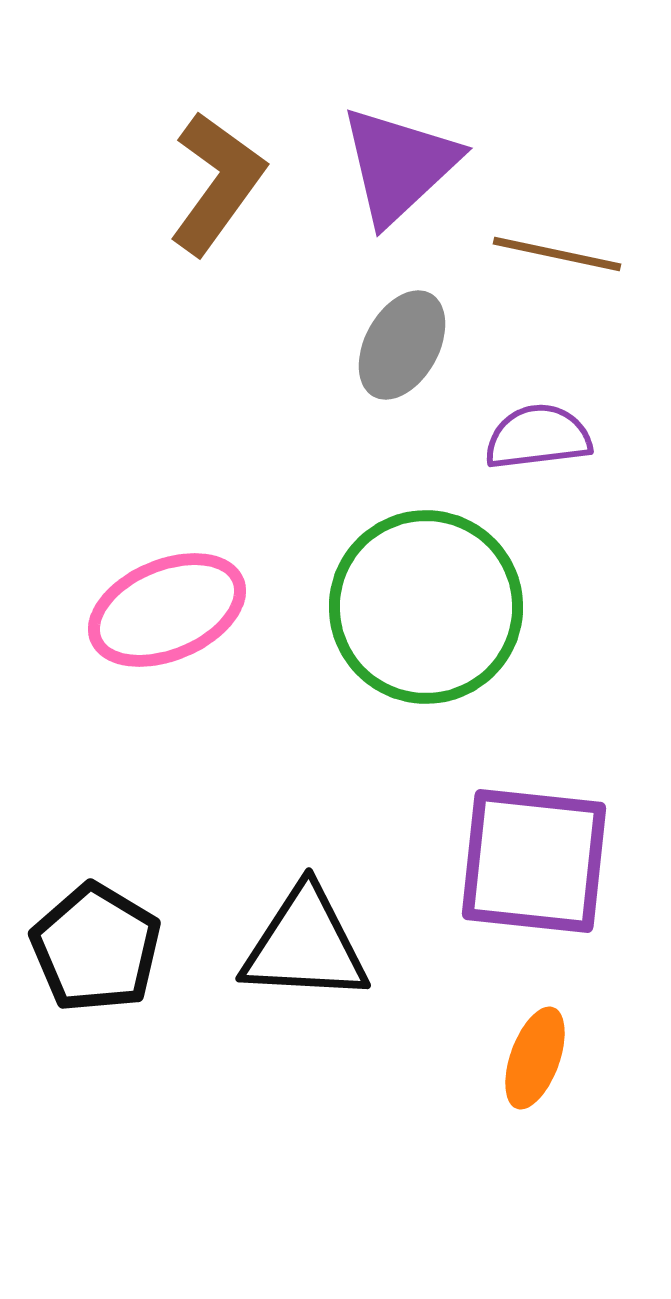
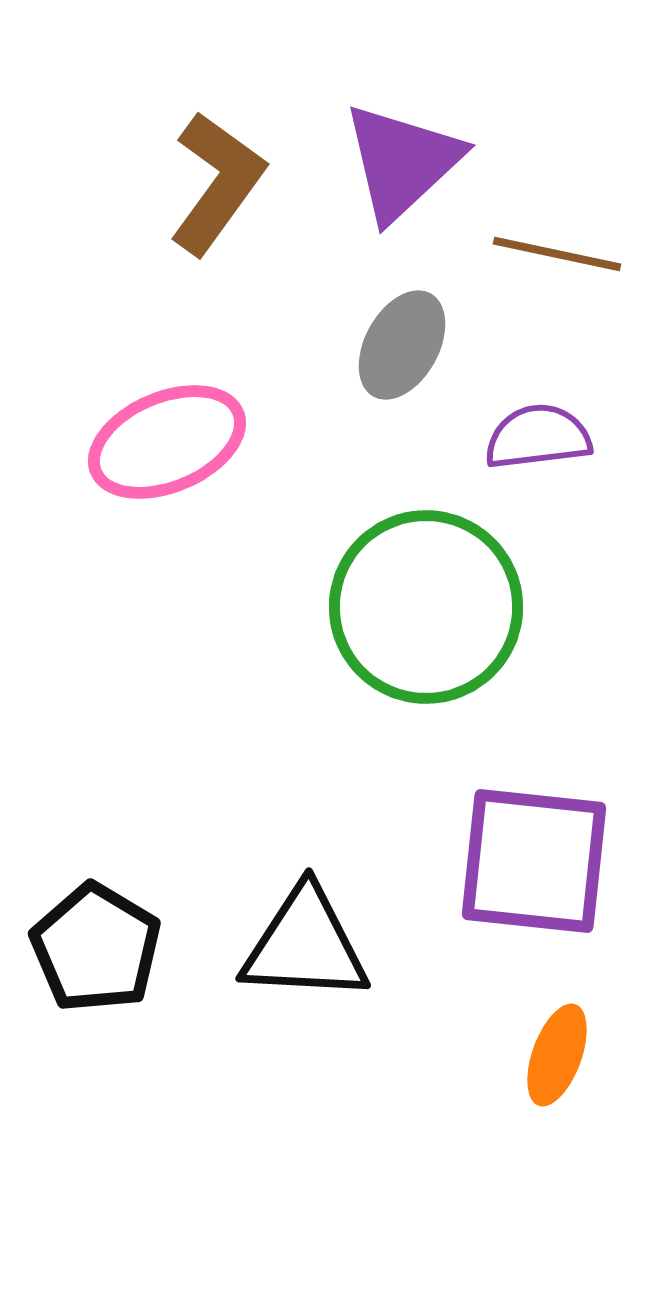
purple triangle: moved 3 px right, 3 px up
pink ellipse: moved 168 px up
orange ellipse: moved 22 px right, 3 px up
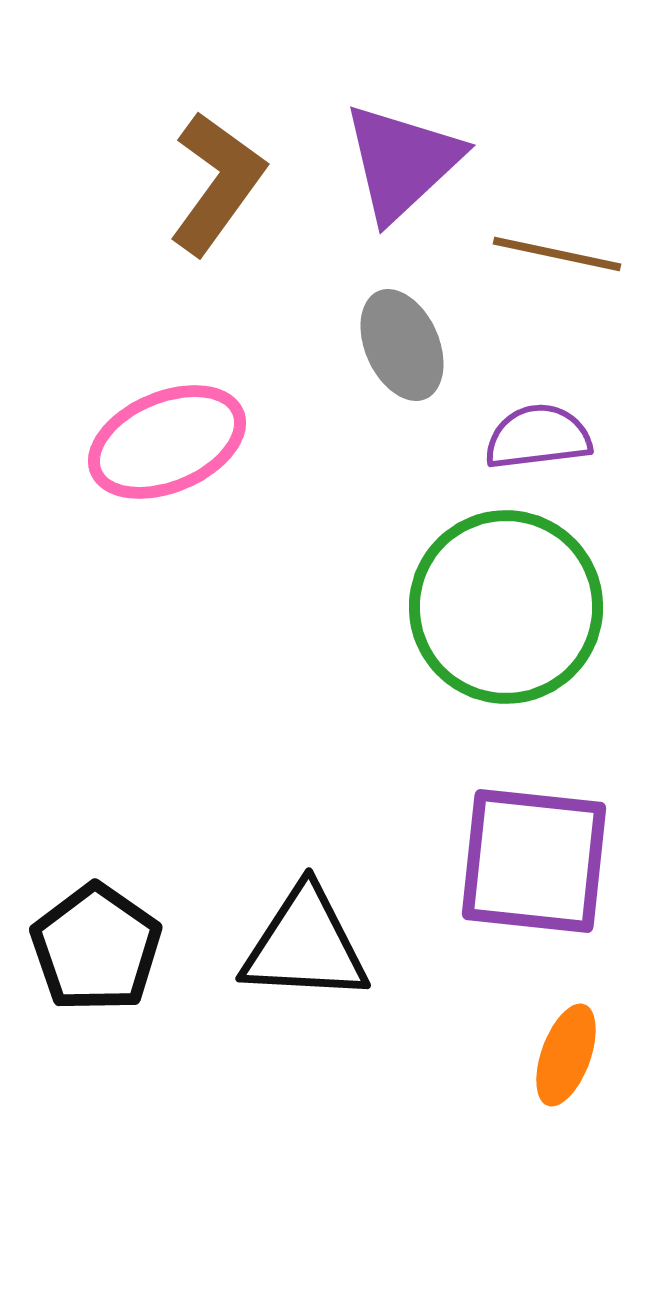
gray ellipse: rotated 53 degrees counterclockwise
green circle: moved 80 px right
black pentagon: rotated 4 degrees clockwise
orange ellipse: moved 9 px right
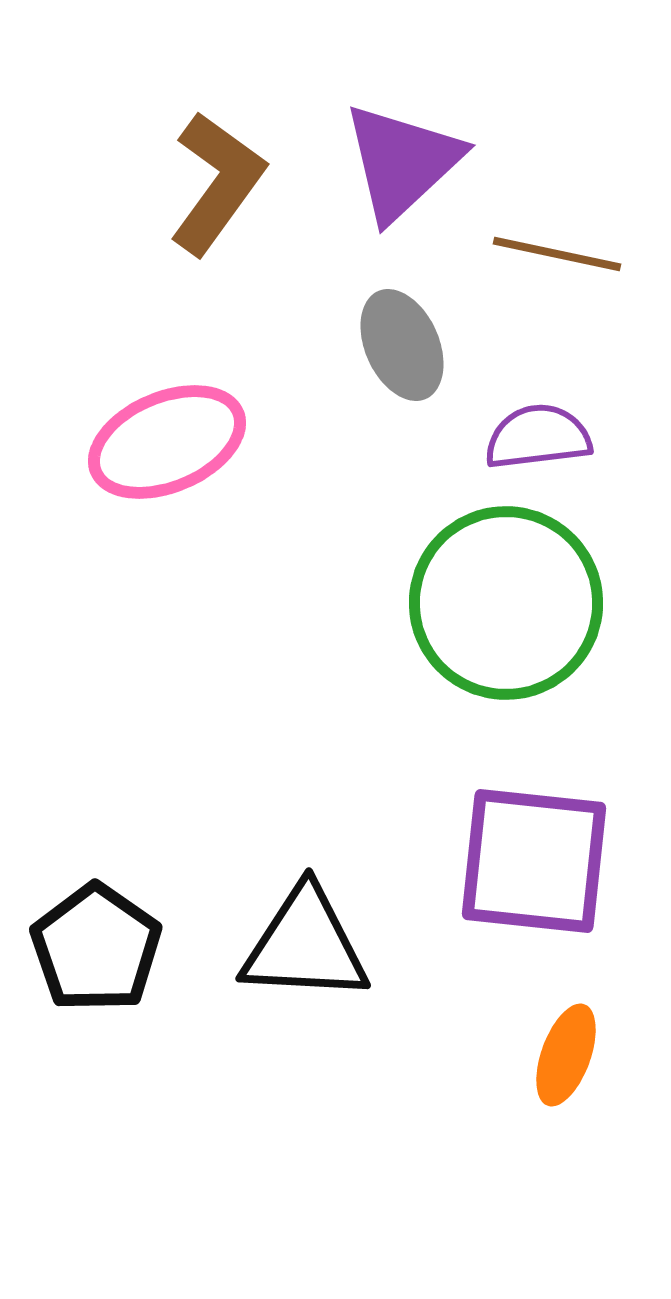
green circle: moved 4 px up
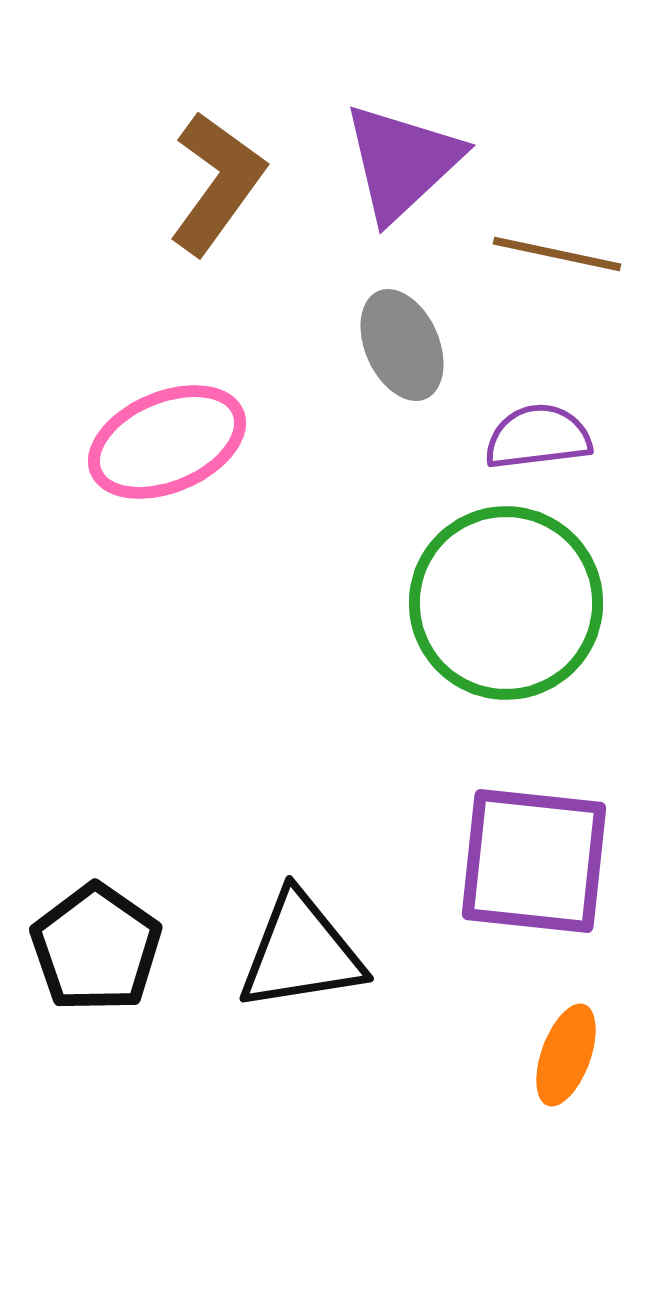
black triangle: moved 4 px left, 7 px down; rotated 12 degrees counterclockwise
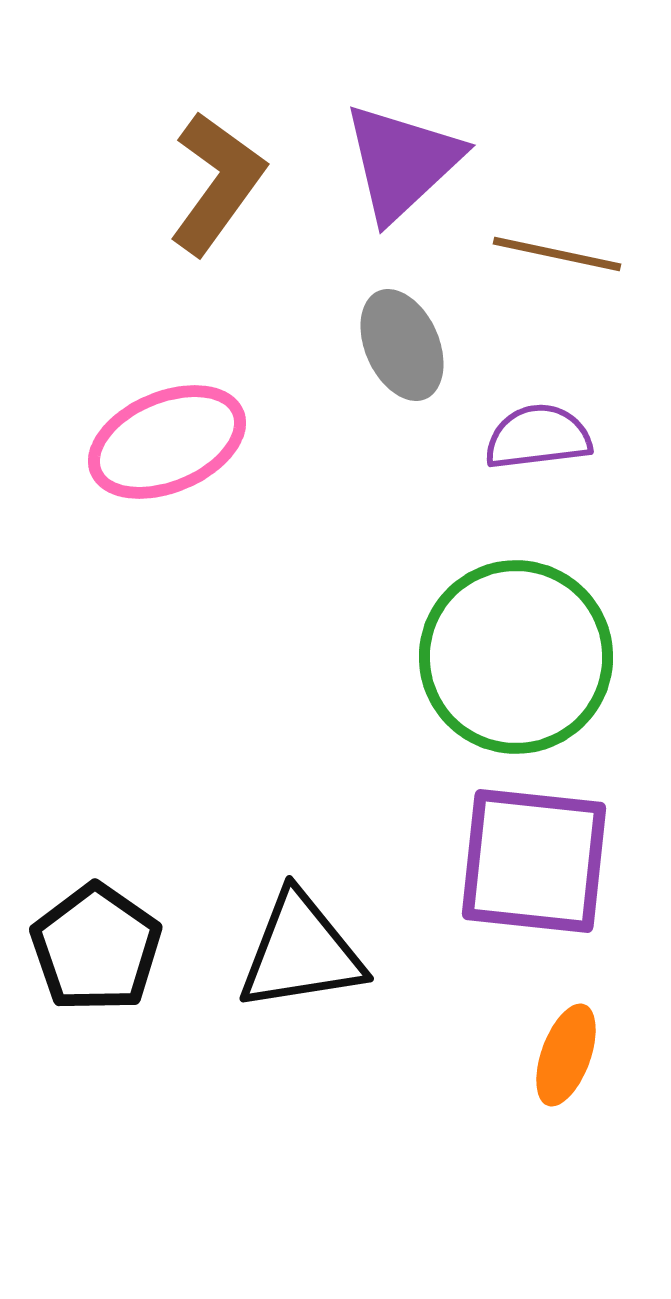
green circle: moved 10 px right, 54 px down
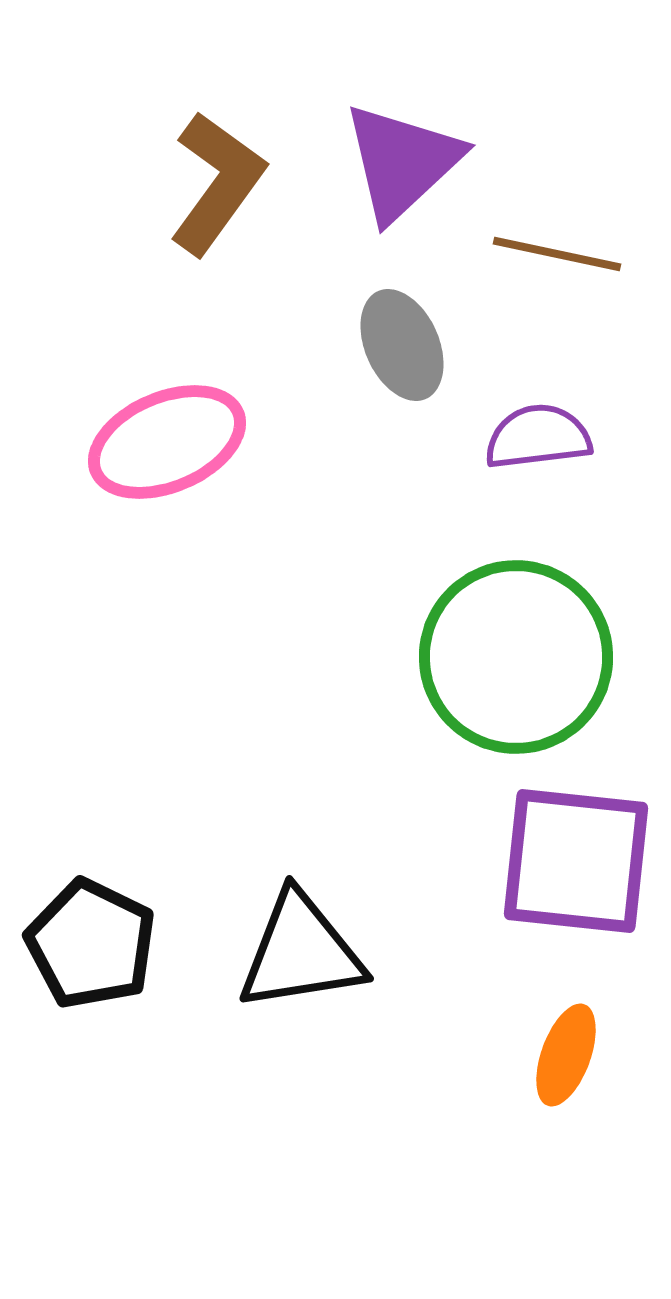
purple square: moved 42 px right
black pentagon: moved 5 px left, 4 px up; rotated 9 degrees counterclockwise
